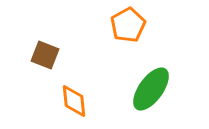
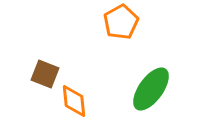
orange pentagon: moved 7 px left, 3 px up
brown square: moved 19 px down
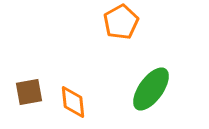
brown square: moved 16 px left, 18 px down; rotated 32 degrees counterclockwise
orange diamond: moved 1 px left, 1 px down
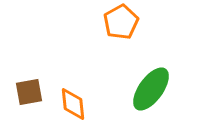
orange diamond: moved 2 px down
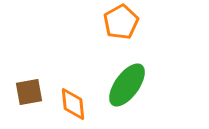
green ellipse: moved 24 px left, 4 px up
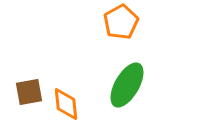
green ellipse: rotated 6 degrees counterclockwise
orange diamond: moved 7 px left
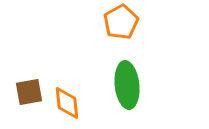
green ellipse: rotated 36 degrees counterclockwise
orange diamond: moved 1 px right, 1 px up
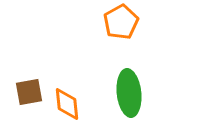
green ellipse: moved 2 px right, 8 px down
orange diamond: moved 1 px down
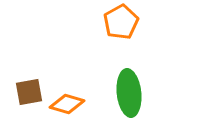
orange diamond: rotated 68 degrees counterclockwise
